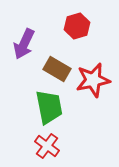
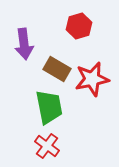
red hexagon: moved 2 px right
purple arrow: rotated 32 degrees counterclockwise
red star: moved 1 px left, 1 px up
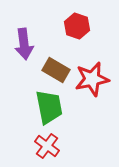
red hexagon: moved 2 px left; rotated 25 degrees counterclockwise
brown rectangle: moved 1 px left, 1 px down
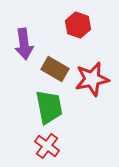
red hexagon: moved 1 px right, 1 px up
brown rectangle: moved 1 px left, 1 px up
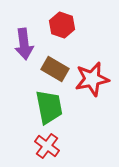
red hexagon: moved 16 px left
